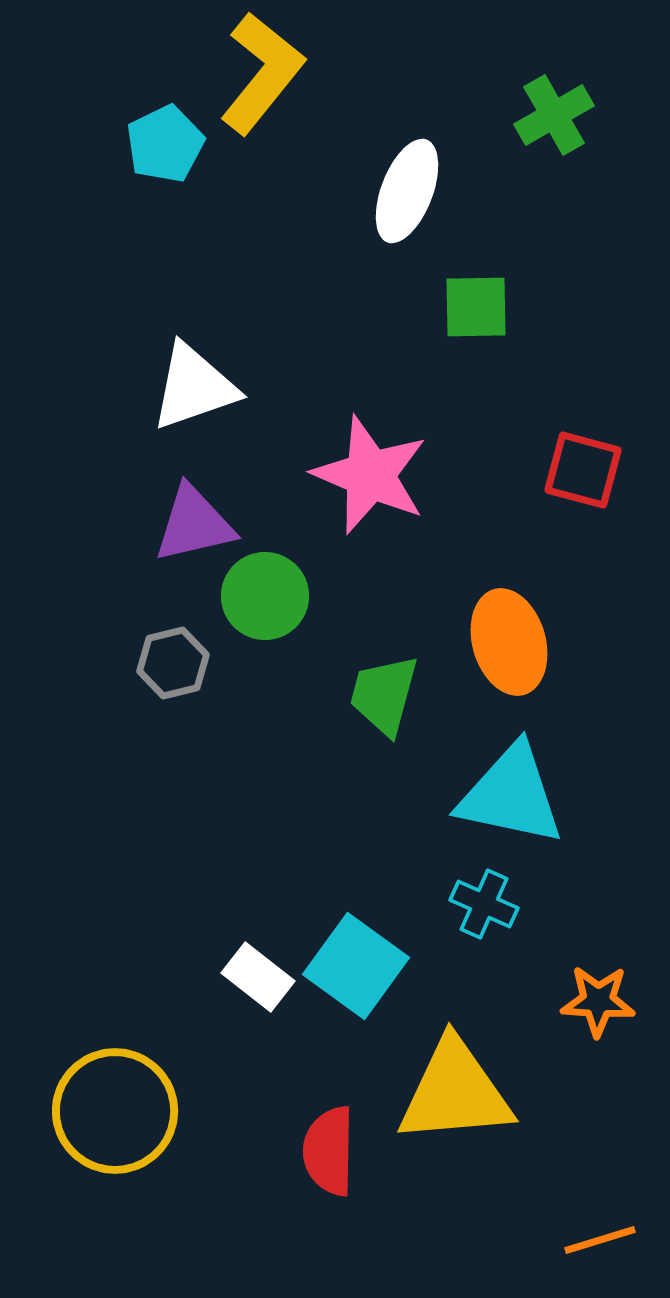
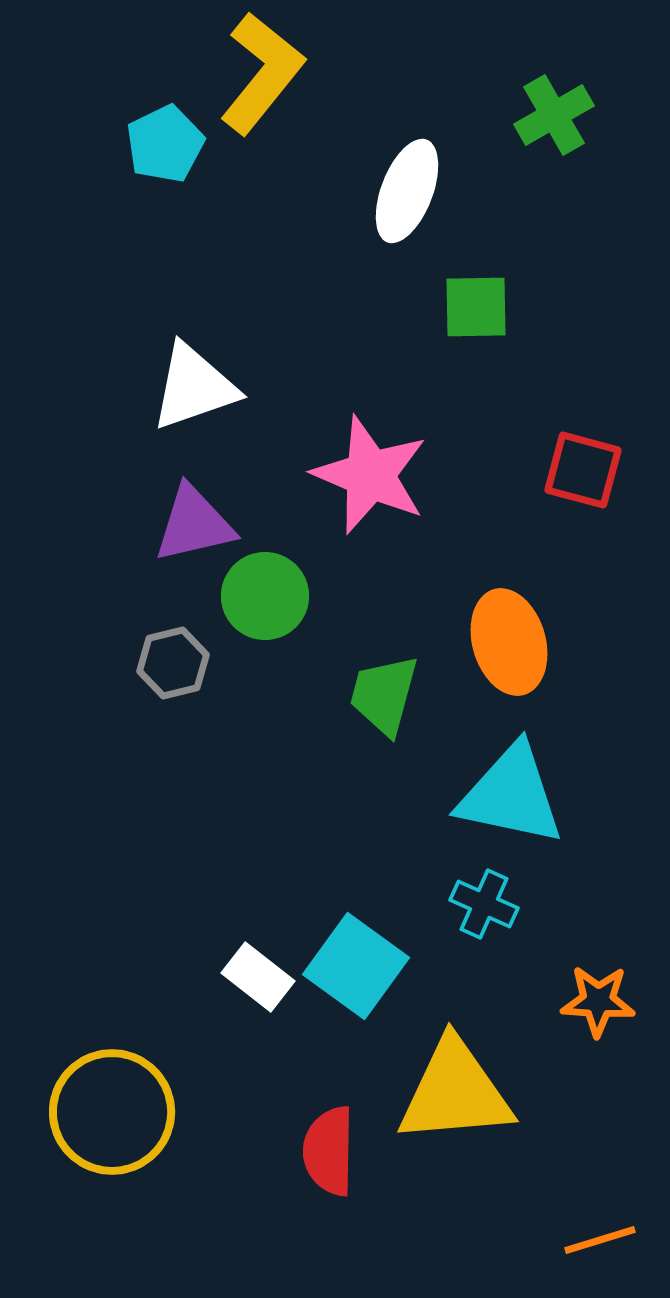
yellow circle: moved 3 px left, 1 px down
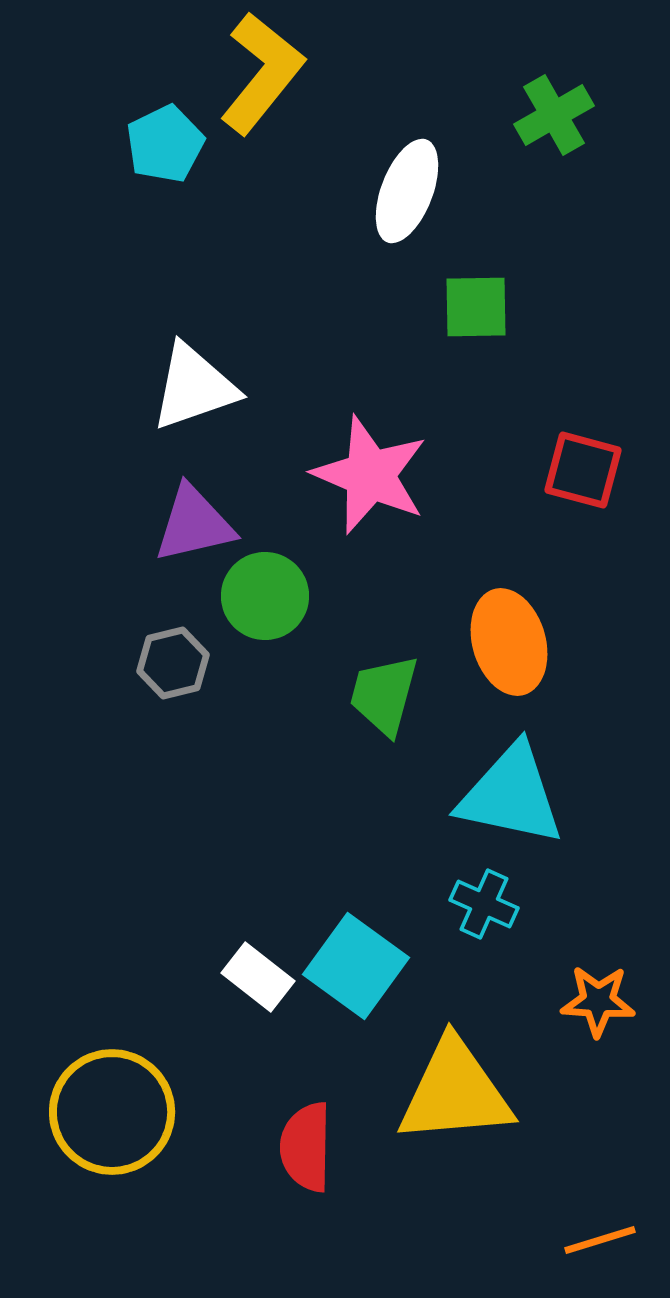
red semicircle: moved 23 px left, 4 px up
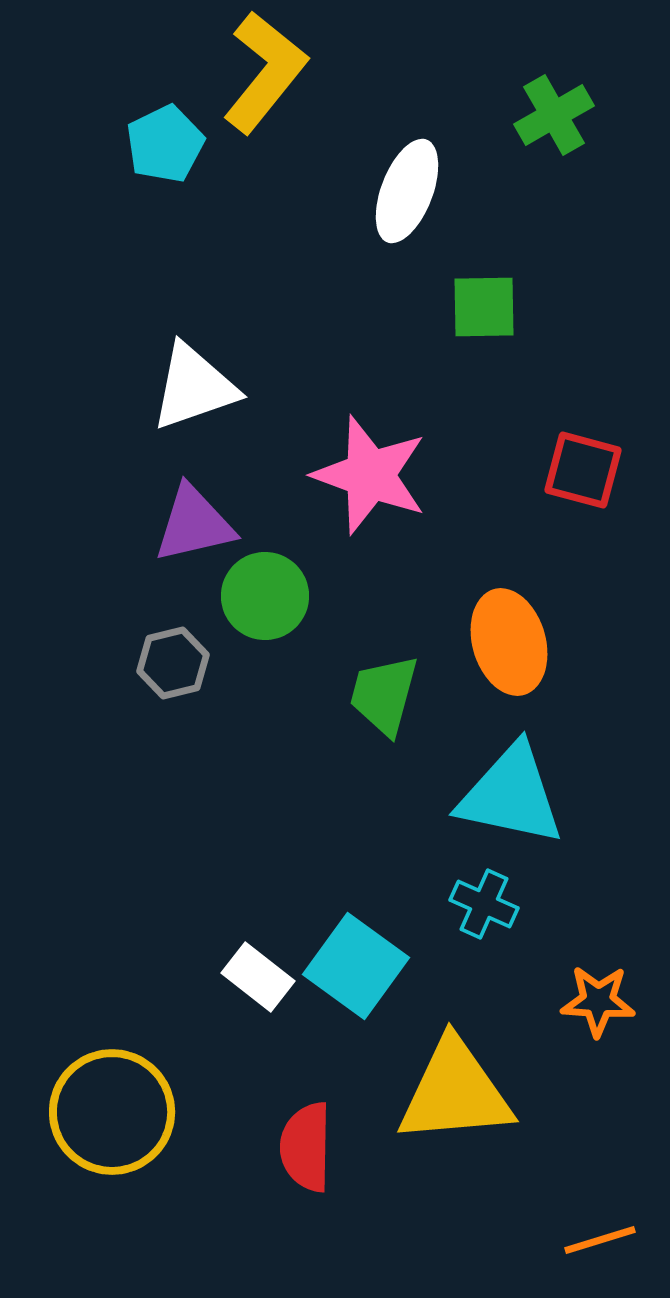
yellow L-shape: moved 3 px right, 1 px up
green square: moved 8 px right
pink star: rotated 3 degrees counterclockwise
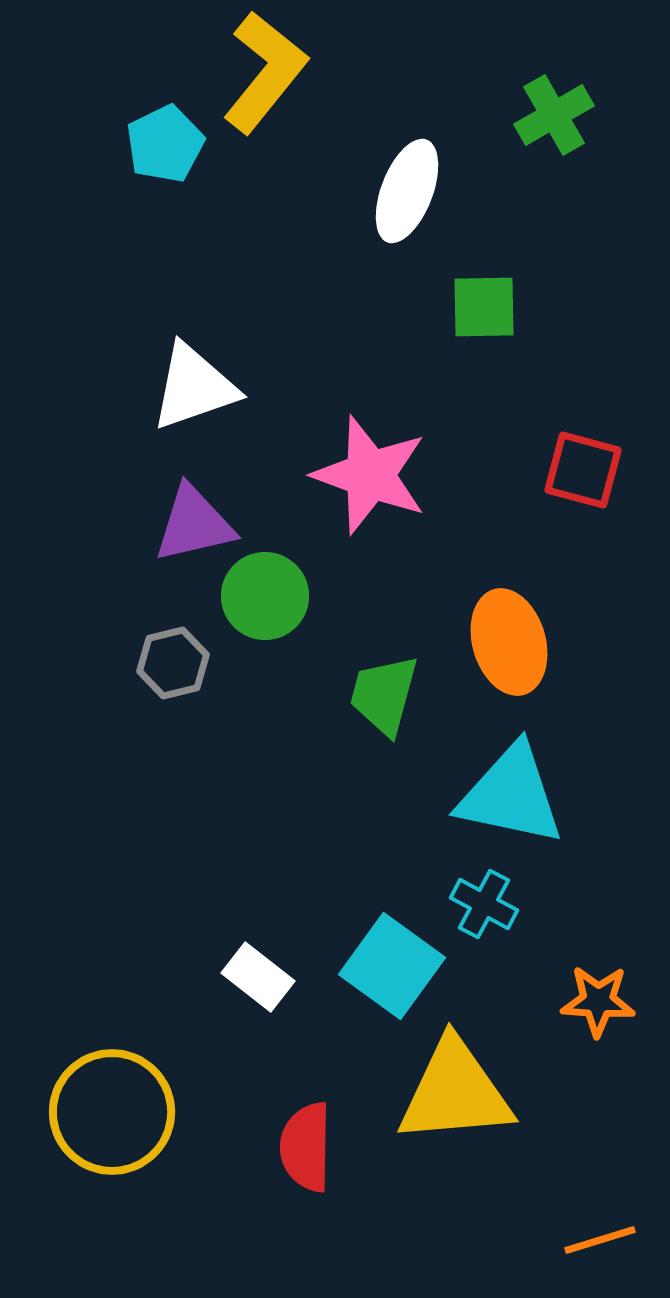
cyan cross: rotated 4 degrees clockwise
cyan square: moved 36 px right
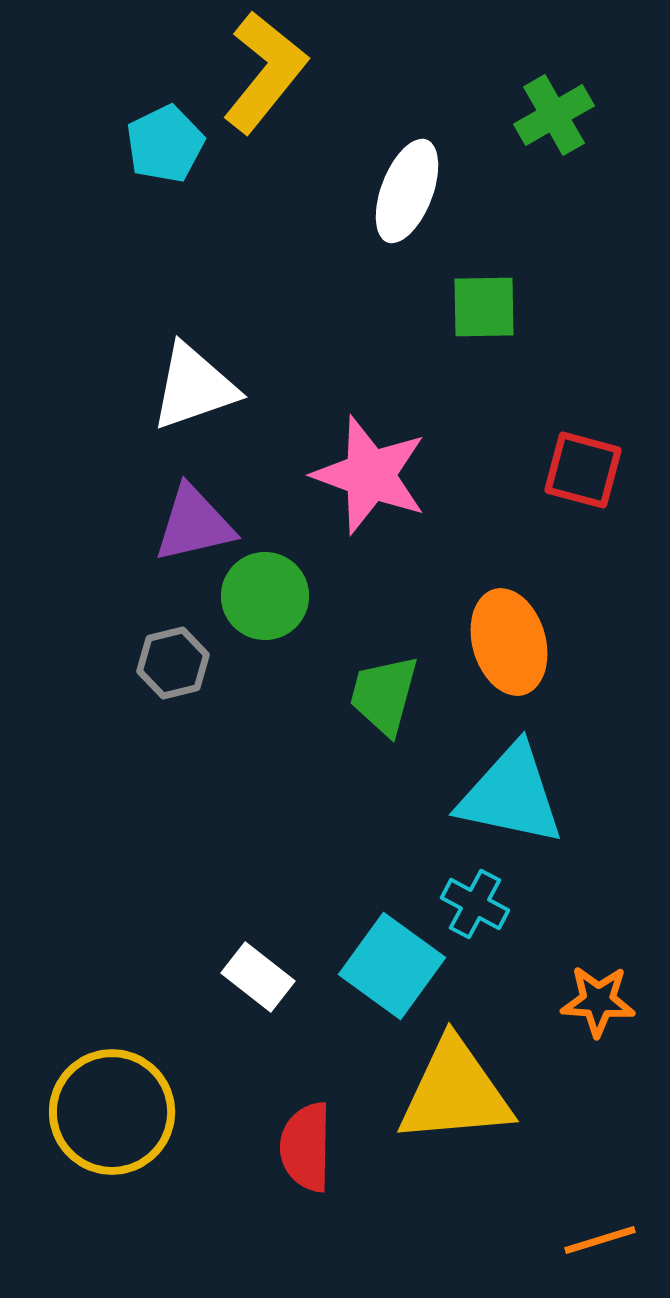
cyan cross: moved 9 px left
